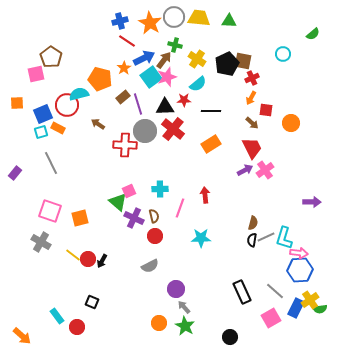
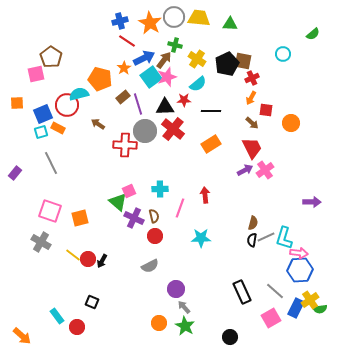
green triangle at (229, 21): moved 1 px right, 3 px down
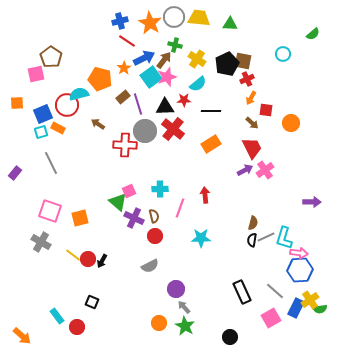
red cross at (252, 78): moved 5 px left, 1 px down
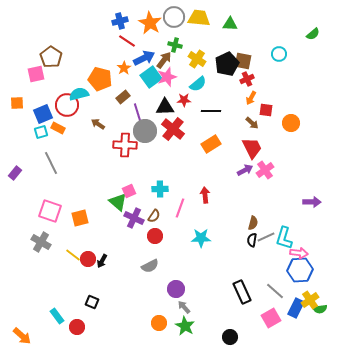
cyan circle at (283, 54): moved 4 px left
purple line at (138, 104): moved 10 px down
brown semicircle at (154, 216): rotated 48 degrees clockwise
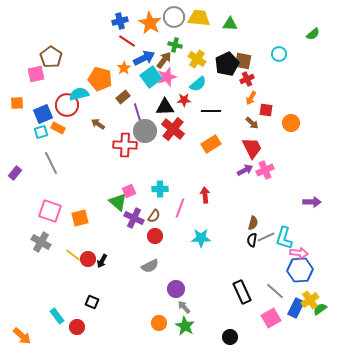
pink cross at (265, 170): rotated 12 degrees clockwise
green semicircle at (320, 309): rotated 152 degrees clockwise
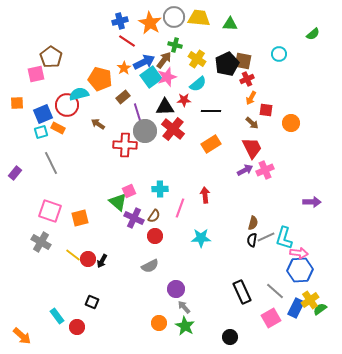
blue arrow at (144, 58): moved 4 px down
